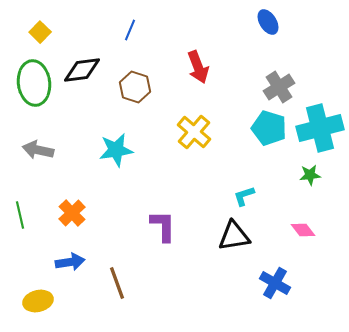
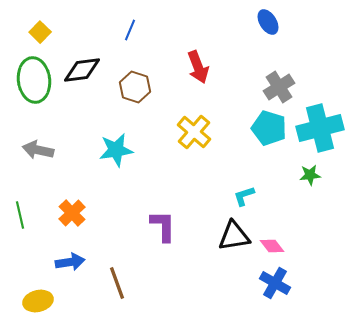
green ellipse: moved 3 px up
pink diamond: moved 31 px left, 16 px down
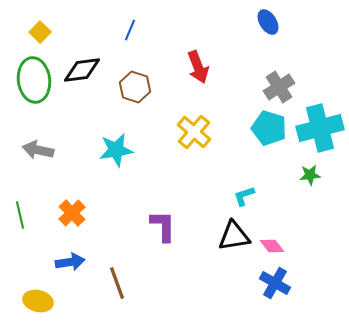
yellow ellipse: rotated 28 degrees clockwise
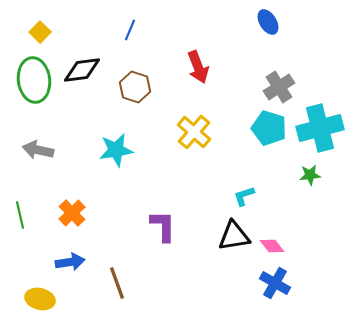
yellow ellipse: moved 2 px right, 2 px up
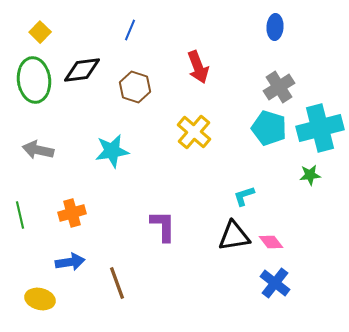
blue ellipse: moved 7 px right, 5 px down; rotated 35 degrees clockwise
cyan star: moved 4 px left, 1 px down
orange cross: rotated 28 degrees clockwise
pink diamond: moved 1 px left, 4 px up
blue cross: rotated 8 degrees clockwise
